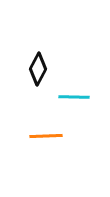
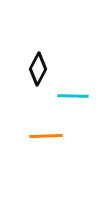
cyan line: moved 1 px left, 1 px up
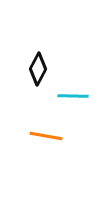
orange line: rotated 12 degrees clockwise
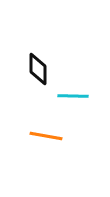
black diamond: rotated 28 degrees counterclockwise
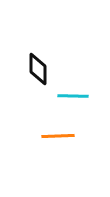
orange line: moved 12 px right; rotated 12 degrees counterclockwise
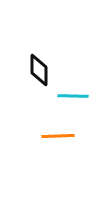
black diamond: moved 1 px right, 1 px down
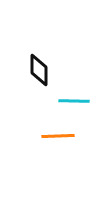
cyan line: moved 1 px right, 5 px down
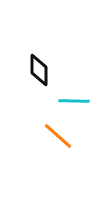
orange line: rotated 44 degrees clockwise
